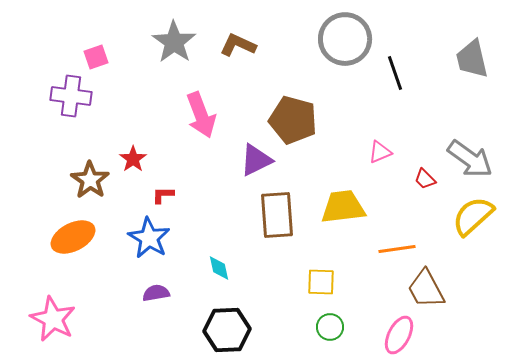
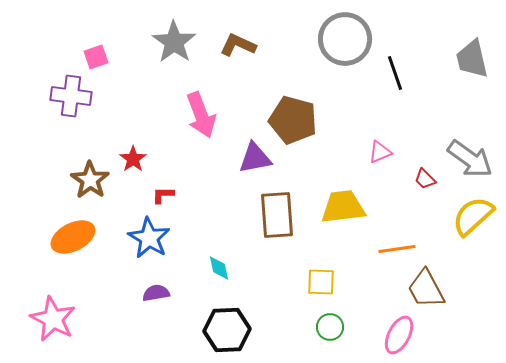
purple triangle: moved 1 px left, 2 px up; rotated 15 degrees clockwise
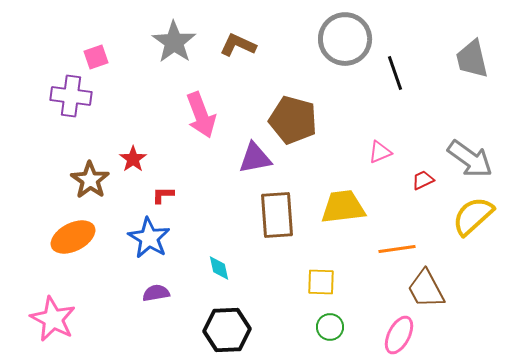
red trapezoid: moved 2 px left, 1 px down; rotated 110 degrees clockwise
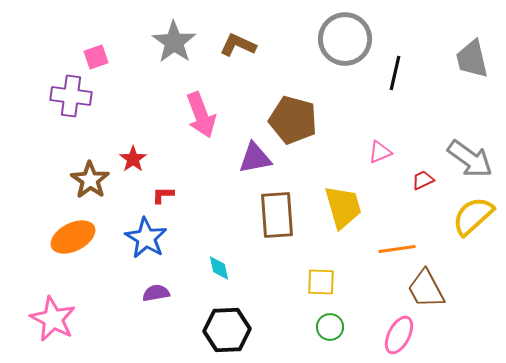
black line: rotated 32 degrees clockwise
yellow trapezoid: rotated 81 degrees clockwise
blue star: moved 3 px left
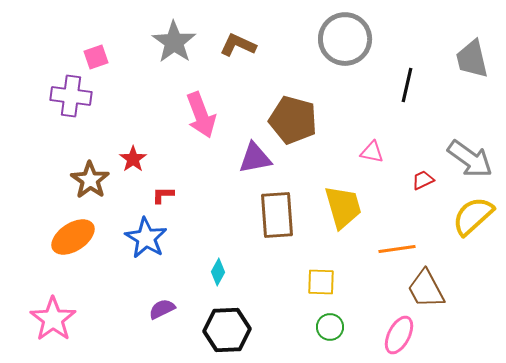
black line: moved 12 px right, 12 px down
pink triangle: moved 8 px left; rotated 35 degrees clockwise
orange ellipse: rotated 6 degrees counterclockwise
cyan diamond: moved 1 px left, 4 px down; rotated 40 degrees clockwise
purple semicircle: moved 6 px right, 16 px down; rotated 16 degrees counterclockwise
pink star: rotated 9 degrees clockwise
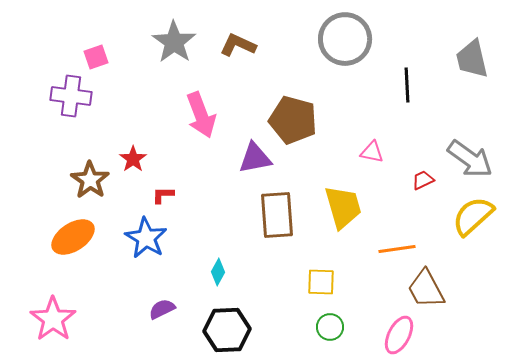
black line: rotated 16 degrees counterclockwise
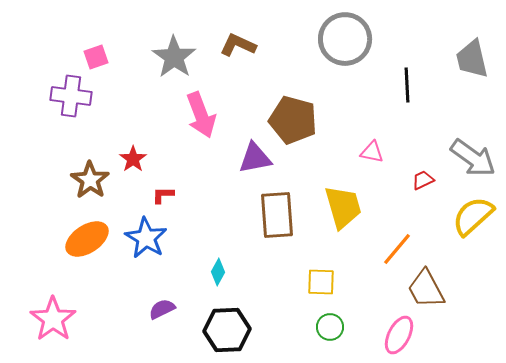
gray star: moved 15 px down
gray arrow: moved 3 px right, 1 px up
orange ellipse: moved 14 px right, 2 px down
orange line: rotated 42 degrees counterclockwise
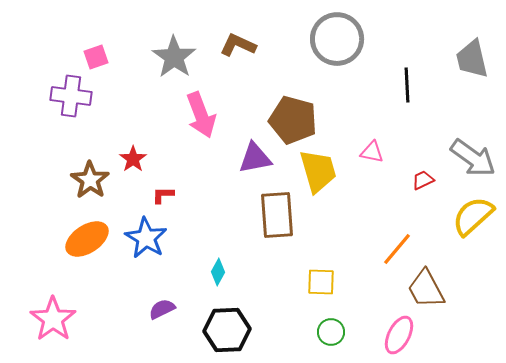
gray circle: moved 8 px left
yellow trapezoid: moved 25 px left, 36 px up
green circle: moved 1 px right, 5 px down
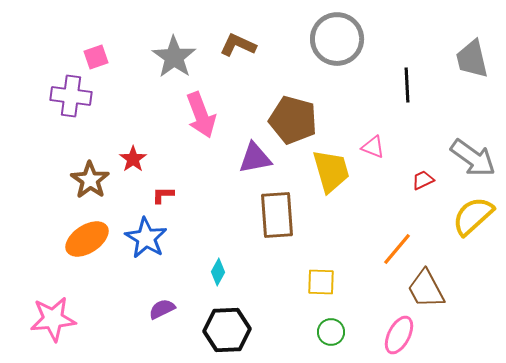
pink triangle: moved 1 px right, 5 px up; rotated 10 degrees clockwise
yellow trapezoid: moved 13 px right
pink star: rotated 30 degrees clockwise
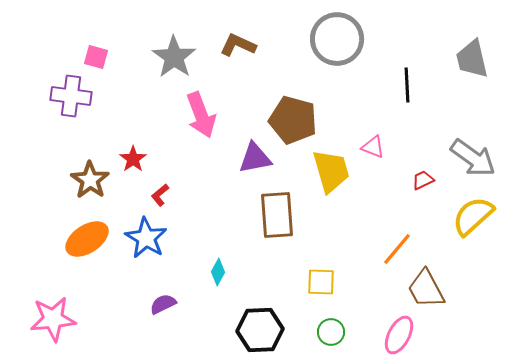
pink square: rotated 35 degrees clockwise
red L-shape: moved 3 px left; rotated 40 degrees counterclockwise
purple semicircle: moved 1 px right, 5 px up
black hexagon: moved 33 px right
